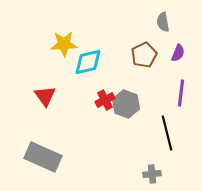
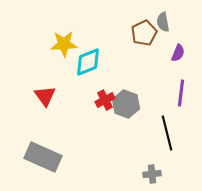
brown pentagon: moved 22 px up
cyan diamond: rotated 8 degrees counterclockwise
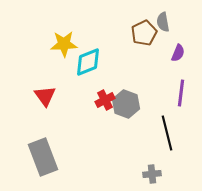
gray rectangle: rotated 45 degrees clockwise
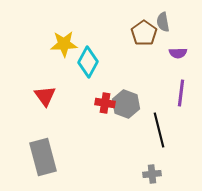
brown pentagon: rotated 10 degrees counterclockwise
purple semicircle: rotated 66 degrees clockwise
cyan diamond: rotated 40 degrees counterclockwise
red cross: moved 3 px down; rotated 36 degrees clockwise
black line: moved 8 px left, 3 px up
gray rectangle: rotated 6 degrees clockwise
